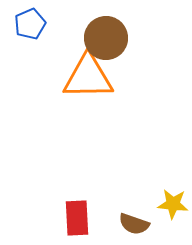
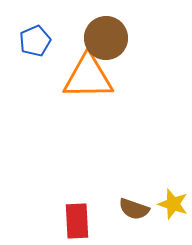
blue pentagon: moved 5 px right, 17 px down
yellow star: rotated 12 degrees clockwise
red rectangle: moved 3 px down
brown semicircle: moved 15 px up
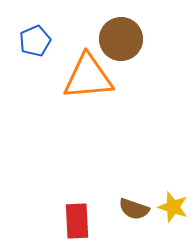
brown circle: moved 15 px right, 1 px down
orange triangle: rotated 4 degrees counterclockwise
yellow star: moved 3 px down
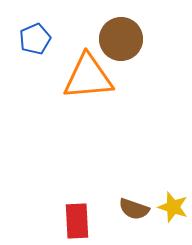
blue pentagon: moved 2 px up
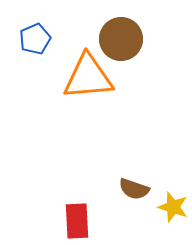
brown semicircle: moved 20 px up
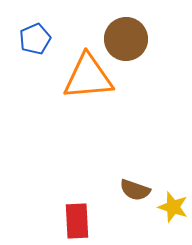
brown circle: moved 5 px right
brown semicircle: moved 1 px right, 1 px down
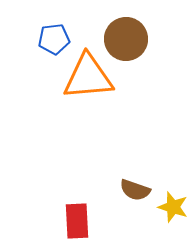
blue pentagon: moved 19 px right; rotated 16 degrees clockwise
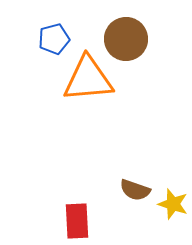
blue pentagon: rotated 8 degrees counterclockwise
orange triangle: moved 2 px down
yellow star: moved 3 px up
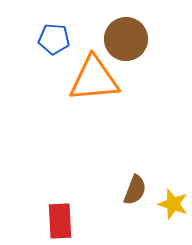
blue pentagon: rotated 20 degrees clockwise
orange triangle: moved 6 px right
brown semicircle: rotated 88 degrees counterclockwise
red rectangle: moved 17 px left
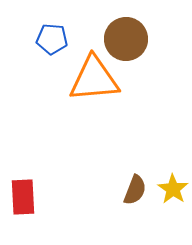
blue pentagon: moved 2 px left
yellow star: moved 15 px up; rotated 16 degrees clockwise
red rectangle: moved 37 px left, 24 px up
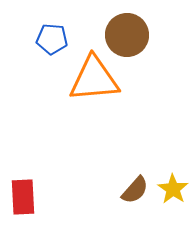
brown circle: moved 1 px right, 4 px up
brown semicircle: rotated 20 degrees clockwise
